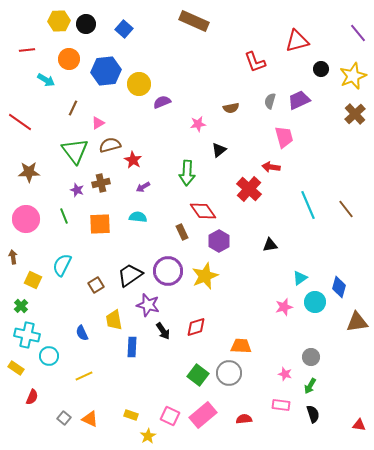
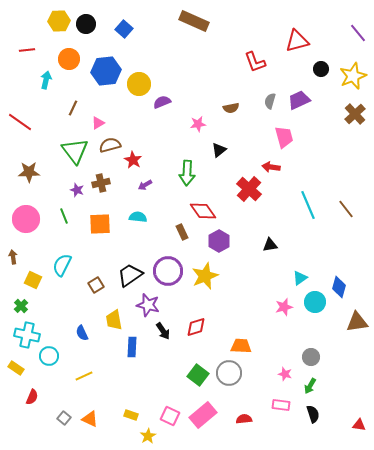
cyan arrow at (46, 80): rotated 108 degrees counterclockwise
purple arrow at (143, 187): moved 2 px right, 2 px up
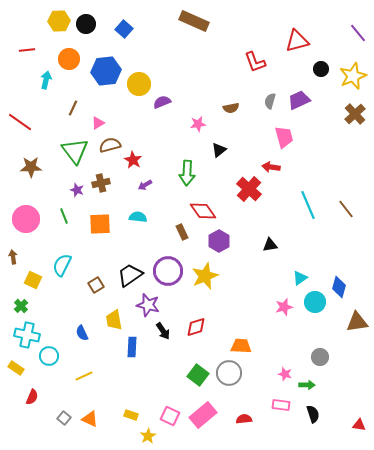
brown star at (29, 172): moved 2 px right, 5 px up
gray circle at (311, 357): moved 9 px right
green arrow at (310, 386): moved 3 px left, 1 px up; rotated 119 degrees counterclockwise
